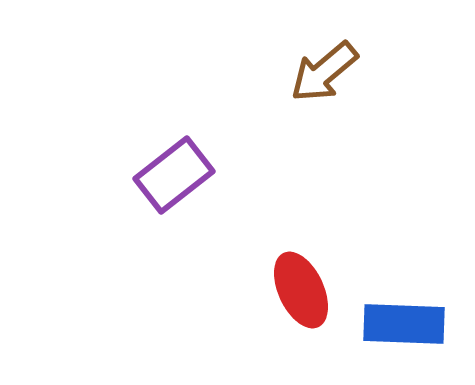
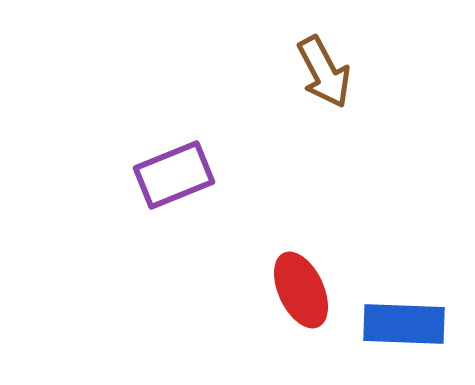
brown arrow: rotated 78 degrees counterclockwise
purple rectangle: rotated 16 degrees clockwise
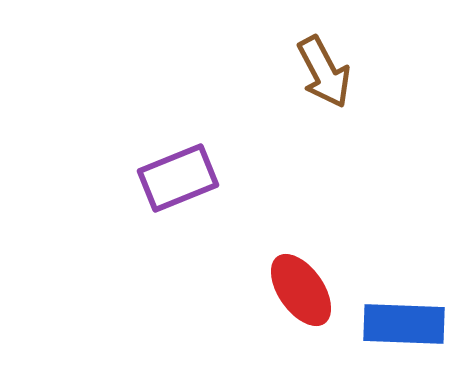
purple rectangle: moved 4 px right, 3 px down
red ellipse: rotated 10 degrees counterclockwise
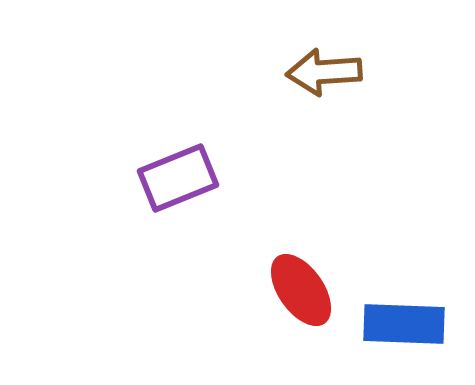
brown arrow: rotated 114 degrees clockwise
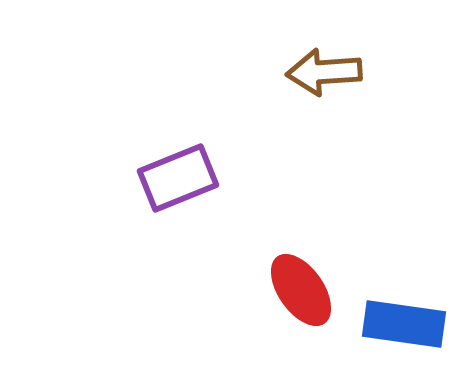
blue rectangle: rotated 6 degrees clockwise
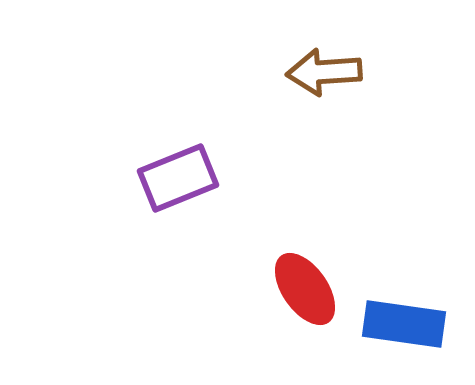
red ellipse: moved 4 px right, 1 px up
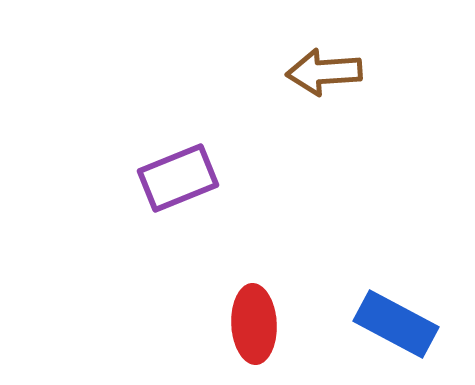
red ellipse: moved 51 px left, 35 px down; rotated 32 degrees clockwise
blue rectangle: moved 8 px left; rotated 20 degrees clockwise
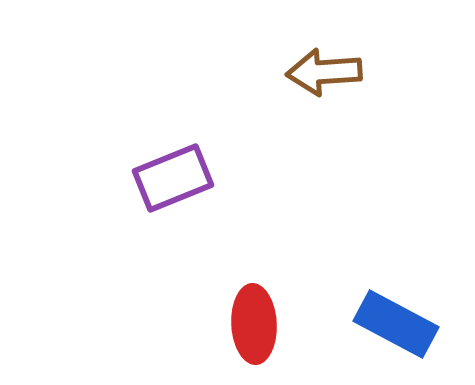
purple rectangle: moved 5 px left
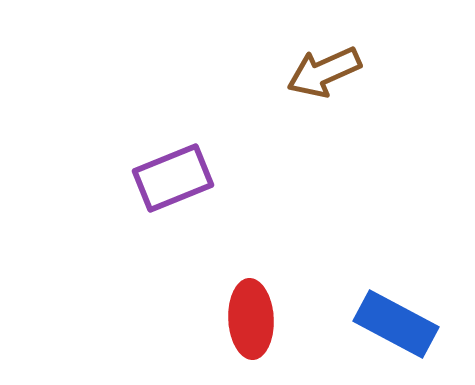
brown arrow: rotated 20 degrees counterclockwise
red ellipse: moved 3 px left, 5 px up
